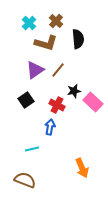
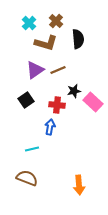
brown line: rotated 28 degrees clockwise
red cross: rotated 21 degrees counterclockwise
orange arrow: moved 3 px left, 17 px down; rotated 18 degrees clockwise
brown semicircle: moved 2 px right, 2 px up
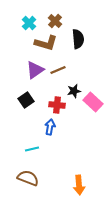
brown cross: moved 1 px left
brown semicircle: moved 1 px right
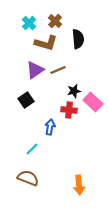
red cross: moved 12 px right, 5 px down
cyan line: rotated 32 degrees counterclockwise
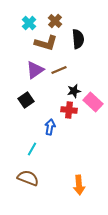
brown line: moved 1 px right
cyan line: rotated 16 degrees counterclockwise
